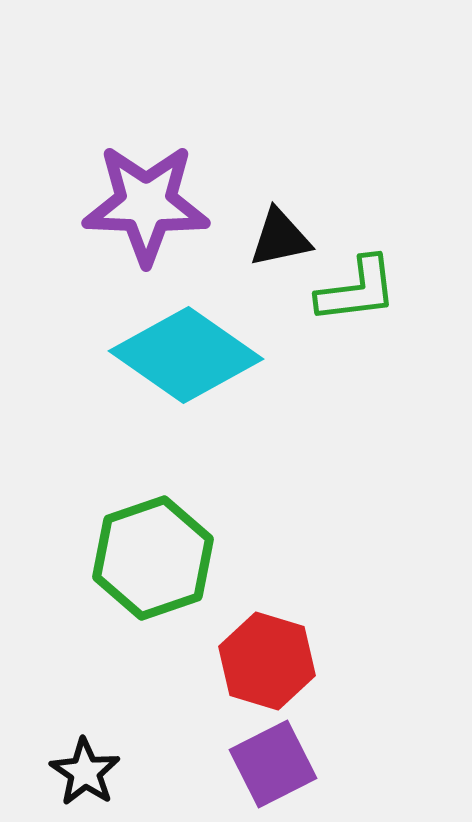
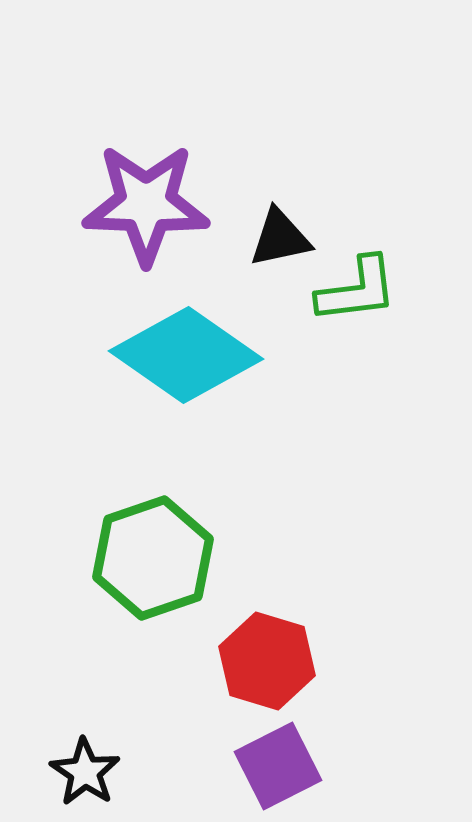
purple square: moved 5 px right, 2 px down
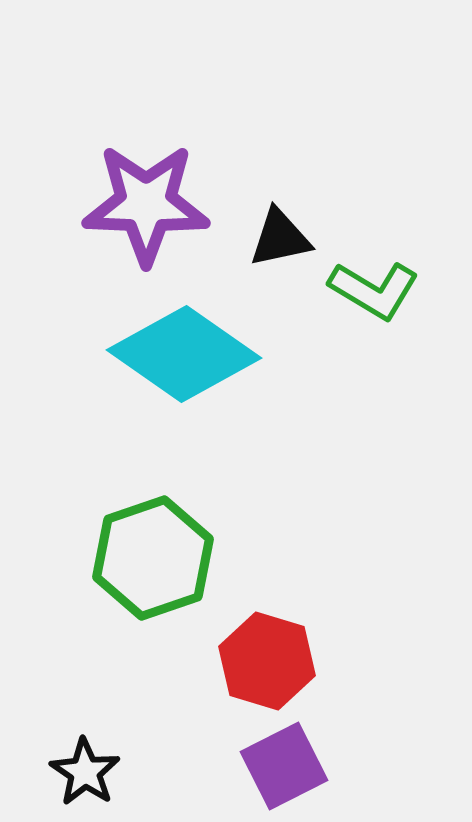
green L-shape: moved 17 px right; rotated 38 degrees clockwise
cyan diamond: moved 2 px left, 1 px up
purple square: moved 6 px right
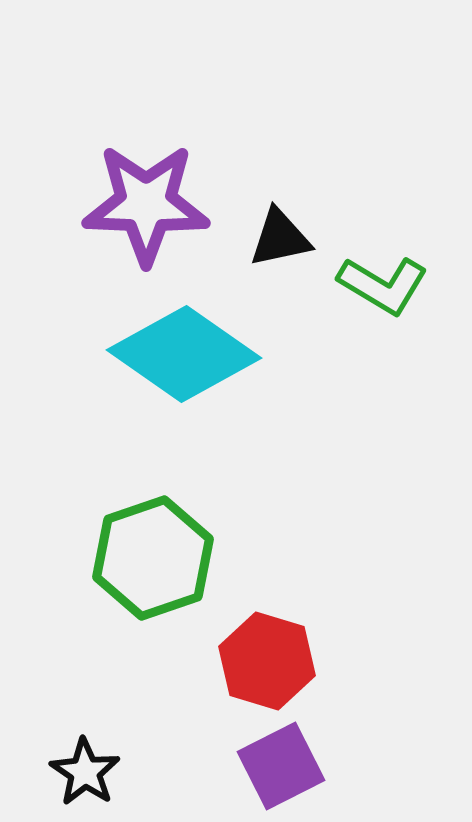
green L-shape: moved 9 px right, 5 px up
purple square: moved 3 px left
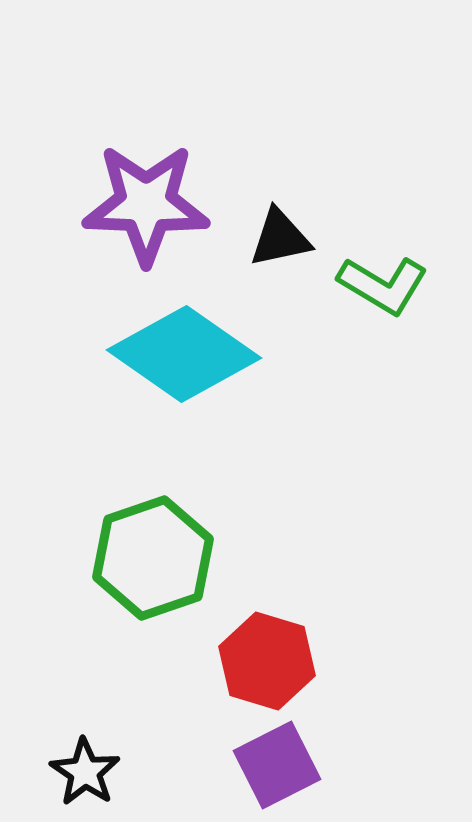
purple square: moved 4 px left, 1 px up
